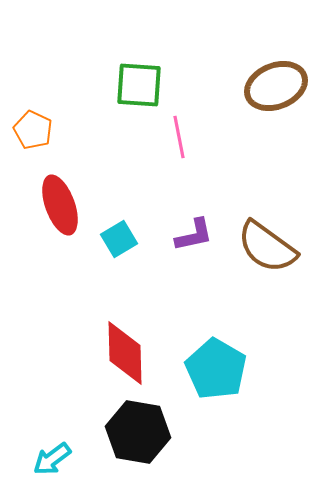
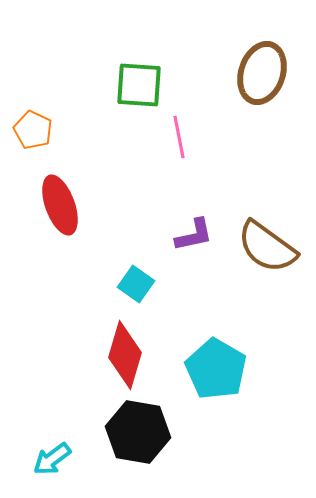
brown ellipse: moved 14 px left, 13 px up; rotated 50 degrees counterclockwise
cyan square: moved 17 px right, 45 px down; rotated 24 degrees counterclockwise
red diamond: moved 2 px down; rotated 18 degrees clockwise
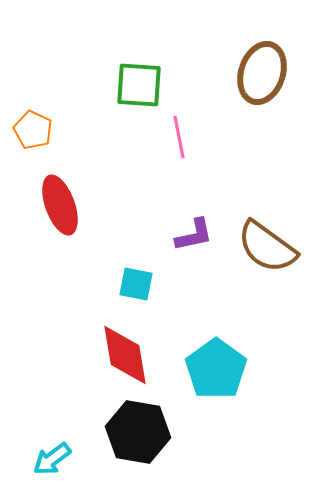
cyan square: rotated 24 degrees counterclockwise
red diamond: rotated 26 degrees counterclockwise
cyan pentagon: rotated 6 degrees clockwise
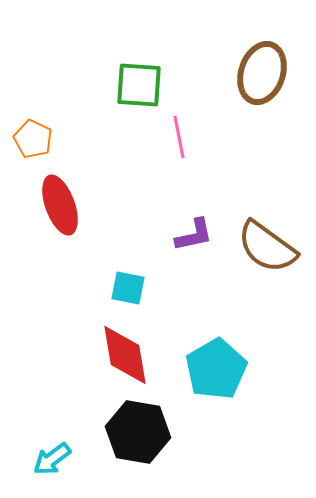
orange pentagon: moved 9 px down
cyan square: moved 8 px left, 4 px down
cyan pentagon: rotated 6 degrees clockwise
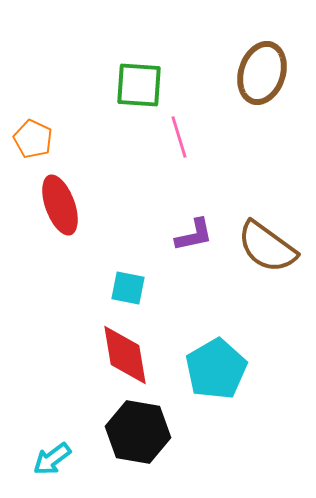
pink line: rotated 6 degrees counterclockwise
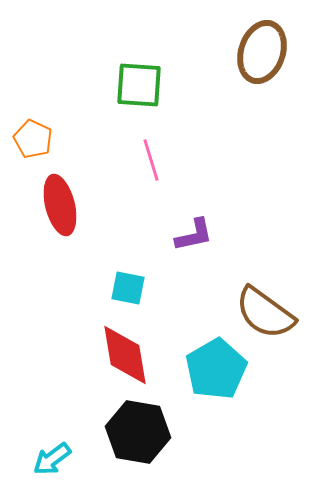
brown ellipse: moved 21 px up
pink line: moved 28 px left, 23 px down
red ellipse: rotated 6 degrees clockwise
brown semicircle: moved 2 px left, 66 px down
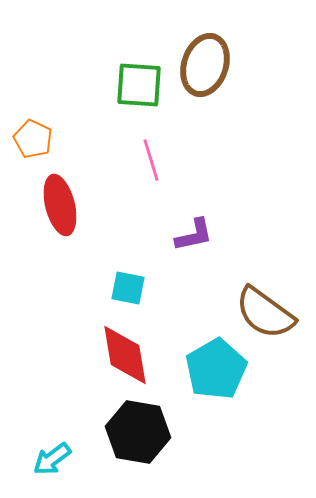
brown ellipse: moved 57 px left, 13 px down
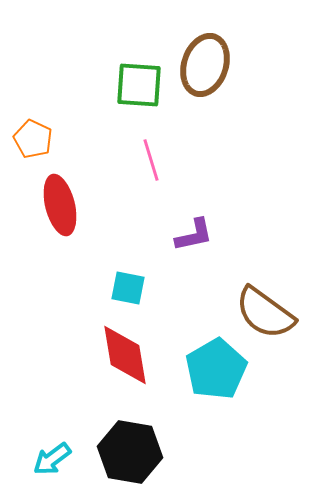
black hexagon: moved 8 px left, 20 px down
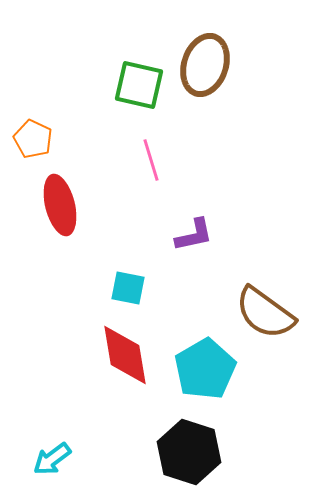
green square: rotated 9 degrees clockwise
cyan pentagon: moved 11 px left
black hexagon: moved 59 px right; rotated 8 degrees clockwise
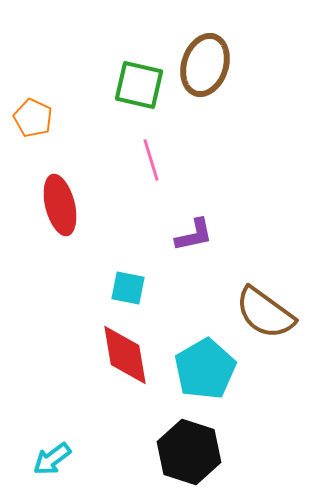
orange pentagon: moved 21 px up
